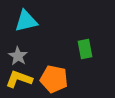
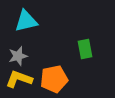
gray star: rotated 24 degrees clockwise
orange pentagon: rotated 24 degrees counterclockwise
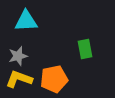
cyan triangle: rotated 10 degrees clockwise
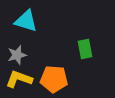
cyan triangle: rotated 20 degrees clockwise
gray star: moved 1 px left, 1 px up
orange pentagon: rotated 16 degrees clockwise
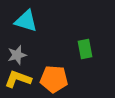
yellow L-shape: moved 1 px left
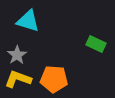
cyan triangle: moved 2 px right
green rectangle: moved 11 px right, 5 px up; rotated 54 degrees counterclockwise
gray star: rotated 18 degrees counterclockwise
